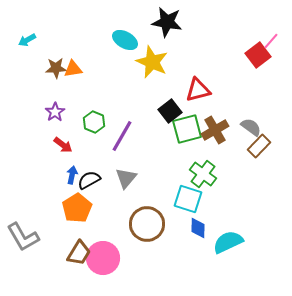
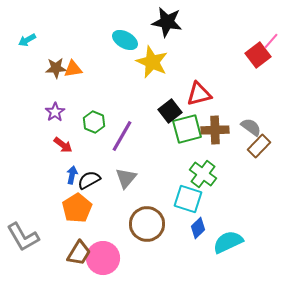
red triangle: moved 1 px right, 4 px down
brown cross: rotated 28 degrees clockwise
blue diamond: rotated 45 degrees clockwise
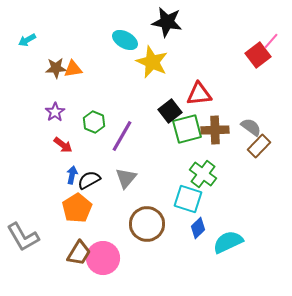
red triangle: rotated 8 degrees clockwise
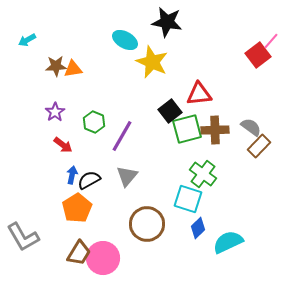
brown star: moved 2 px up
gray triangle: moved 1 px right, 2 px up
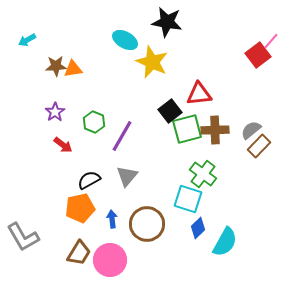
gray semicircle: moved 3 px down; rotated 75 degrees counterclockwise
blue arrow: moved 40 px right, 44 px down; rotated 18 degrees counterclockwise
orange pentagon: moved 3 px right; rotated 20 degrees clockwise
cyan semicircle: moved 3 px left; rotated 144 degrees clockwise
pink circle: moved 7 px right, 2 px down
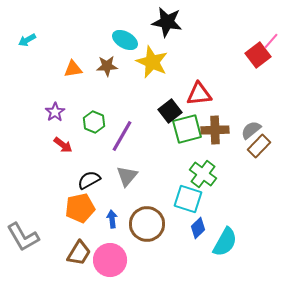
brown star: moved 51 px right
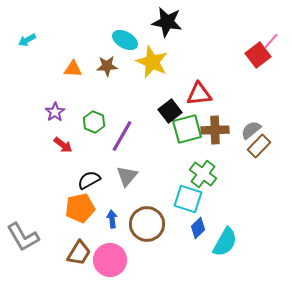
orange triangle: rotated 12 degrees clockwise
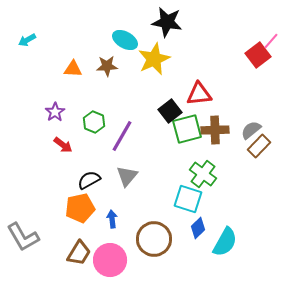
yellow star: moved 2 px right, 3 px up; rotated 24 degrees clockwise
brown circle: moved 7 px right, 15 px down
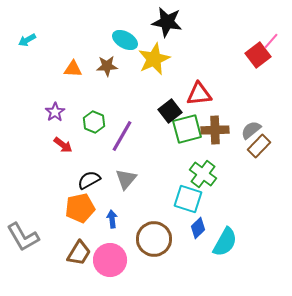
gray triangle: moved 1 px left, 3 px down
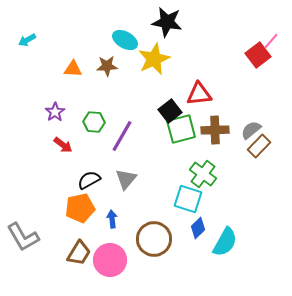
green hexagon: rotated 20 degrees counterclockwise
green square: moved 6 px left
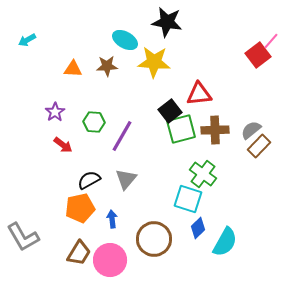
yellow star: moved 3 px down; rotated 28 degrees clockwise
